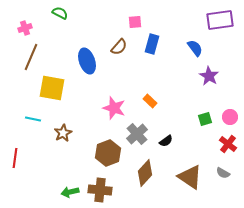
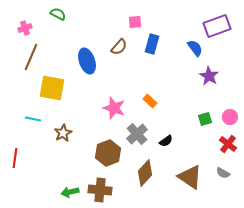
green semicircle: moved 2 px left, 1 px down
purple rectangle: moved 3 px left, 6 px down; rotated 12 degrees counterclockwise
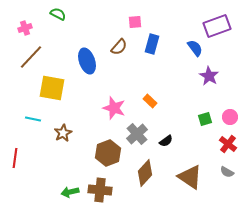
brown line: rotated 20 degrees clockwise
gray semicircle: moved 4 px right, 1 px up
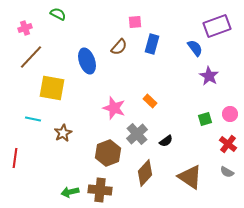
pink circle: moved 3 px up
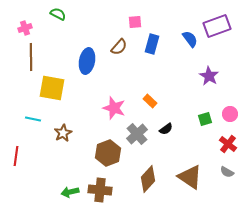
blue semicircle: moved 5 px left, 9 px up
brown line: rotated 44 degrees counterclockwise
blue ellipse: rotated 30 degrees clockwise
black semicircle: moved 12 px up
red line: moved 1 px right, 2 px up
brown diamond: moved 3 px right, 6 px down
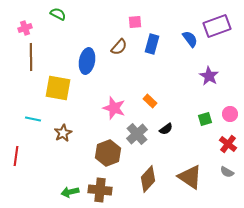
yellow square: moved 6 px right
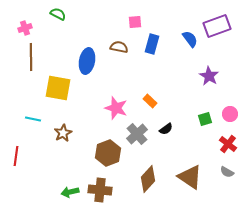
brown semicircle: rotated 120 degrees counterclockwise
pink star: moved 2 px right
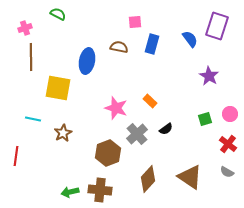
purple rectangle: rotated 52 degrees counterclockwise
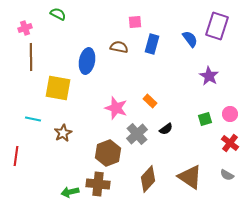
red cross: moved 2 px right, 1 px up
gray semicircle: moved 3 px down
brown cross: moved 2 px left, 6 px up
